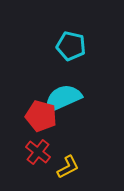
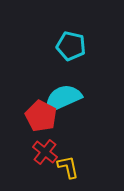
red pentagon: rotated 12 degrees clockwise
red cross: moved 7 px right
yellow L-shape: rotated 75 degrees counterclockwise
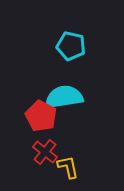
cyan semicircle: moved 1 px right, 1 px up; rotated 15 degrees clockwise
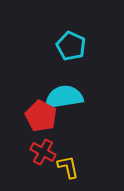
cyan pentagon: rotated 12 degrees clockwise
red cross: moved 2 px left; rotated 10 degrees counterclockwise
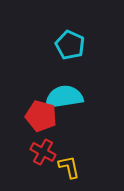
cyan pentagon: moved 1 px left, 1 px up
red pentagon: rotated 12 degrees counterclockwise
yellow L-shape: moved 1 px right
